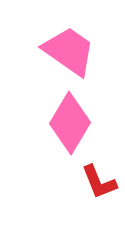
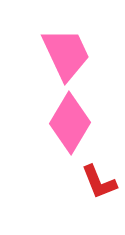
pink trapezoid: moved 3 px left, 3 px down; rotated 30 degrees clockwise
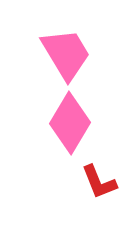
pink trapezoid: rotated 6 degrees counterclockwise
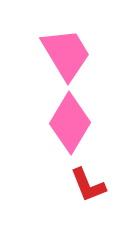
red L-shape: moved 11 px left, 3 px down
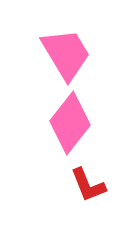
pink diamond: rotated 8 degrees clockwise
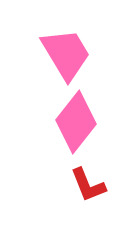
pink diamond: moved 6 px right, 1 px up
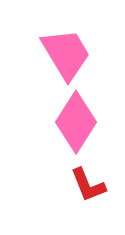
pink diamond: rotated 6 degrees counterclockwise
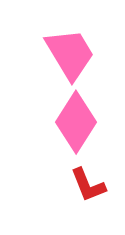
pink trapezoid: moved 4 px right
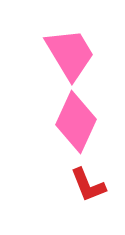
pink diamond: rotated 8 degrees counterclockwise
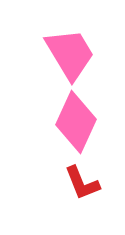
red L-shape: moved 6 px left, 2 px up
